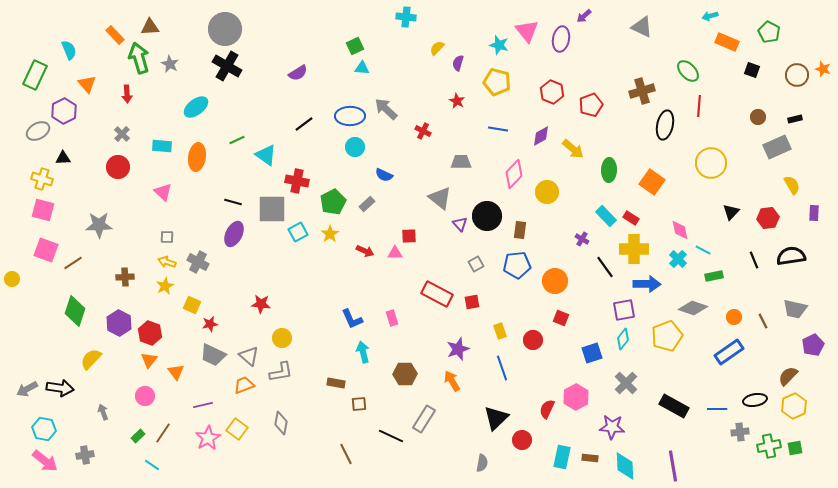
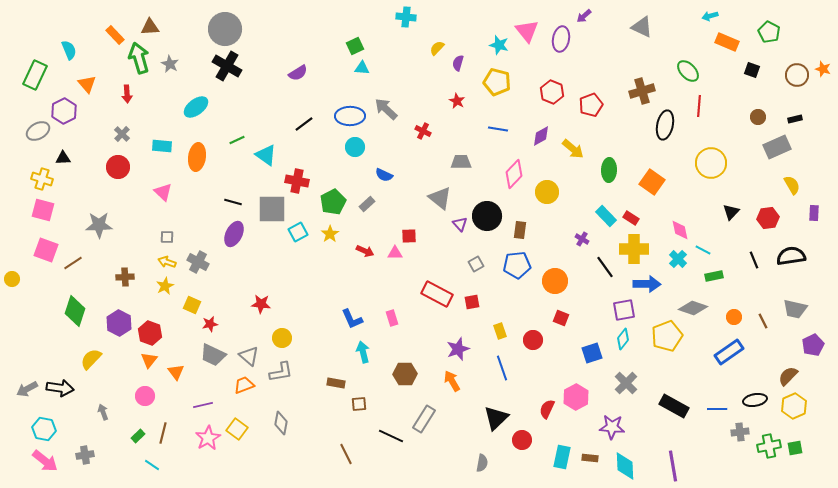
brown line at (163, 433): rotated 20 degrees counterclockwise
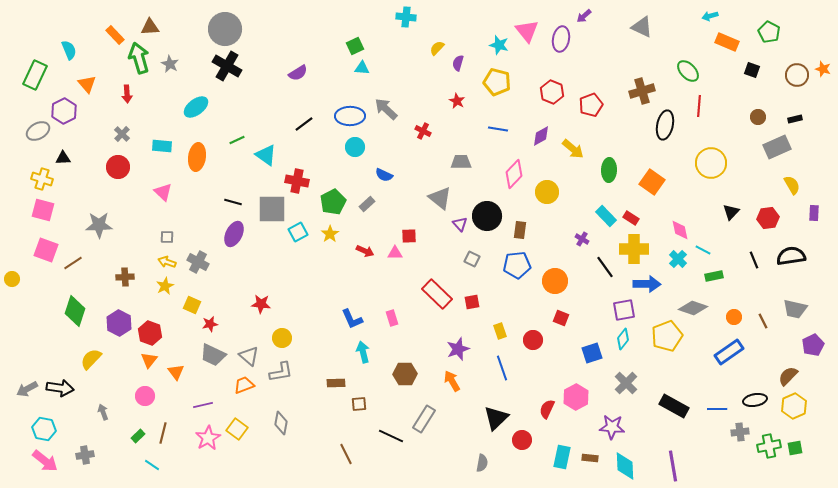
gray square at (476, 264): moved 4 px left, 5 px up; rotated 35 degrees counterclockwise
red rectangle at (437, 294): rotated 16 degrees clockwise
brown rectangle at (336, 383): rotated 12 degrees counterclockwise
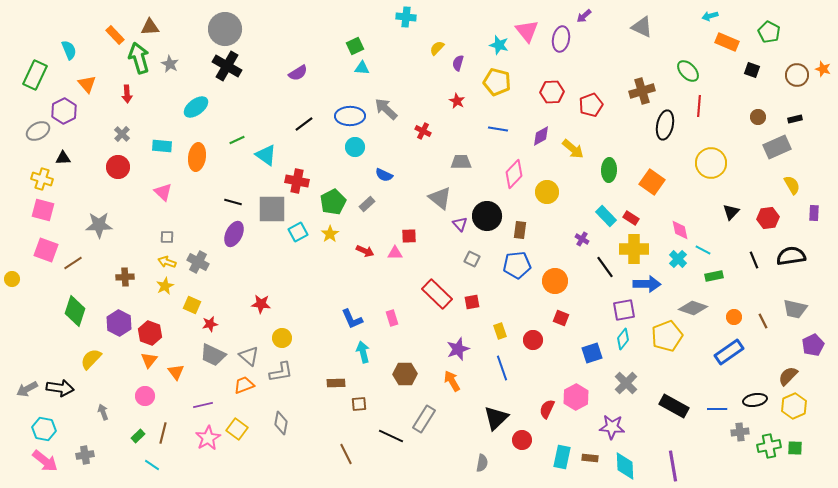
red hexagon at (552, 92): rotated 25 degrees counterclockwise
green square at (795, 448): rotated 14 degrees clockwise
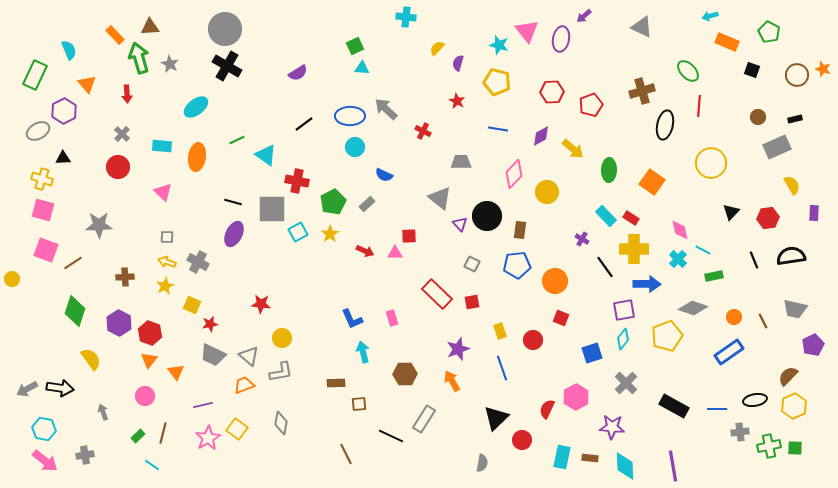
gray square at (472, 259): moved 5 px down
yellow semicircle at (91, 359): rotated 100 degrees clockwise
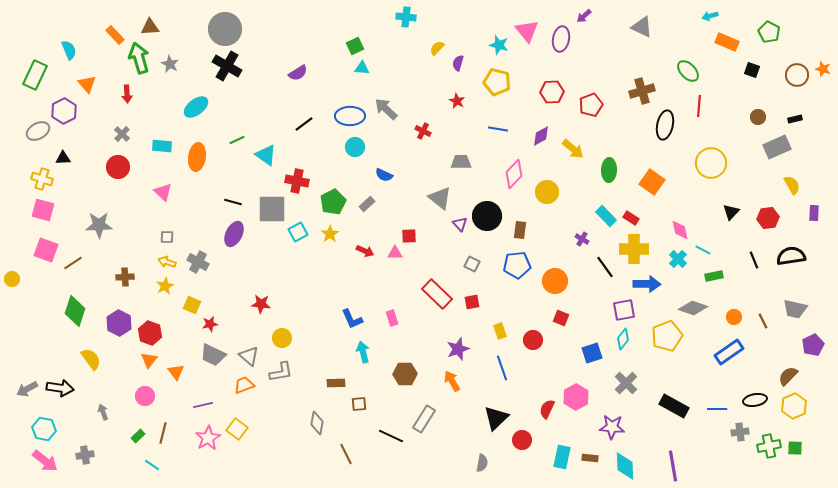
gray diamond at (281, 423): moved 36 px right
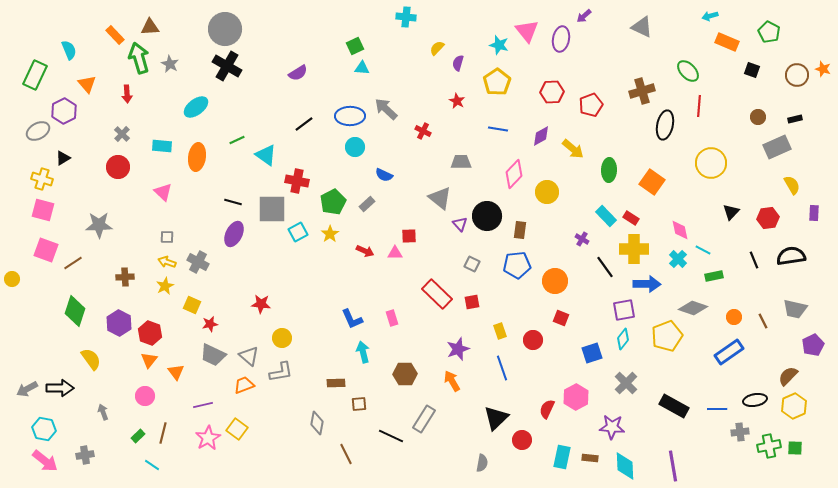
yellow pentagon at (497, 82): rotated 24 degrees clockwise
black triangle at (63, 158): rotated 28 degrees counterclockwise
black arrow at (60, 388): rotated 8 degrees counterclockwise
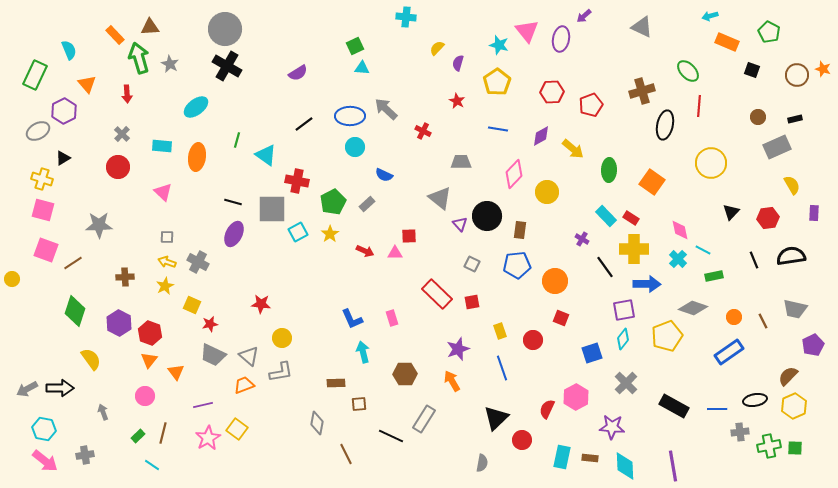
green line at (237, 140): rotated 49 degrees counterclockwise
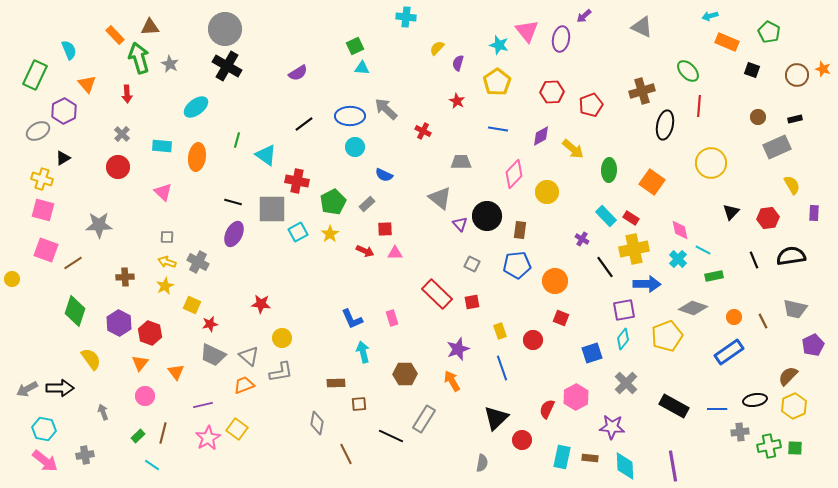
red square at (409, 236): moved 24 px left, 7 px up
yellow cross at (634, 249): rotated 12 degrees counterclockwise
orange triangle at (149, 360): moved 9 px left, 3 px down
